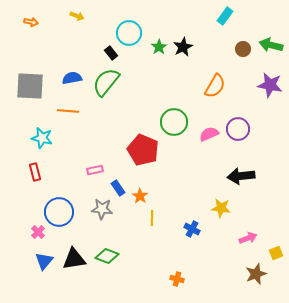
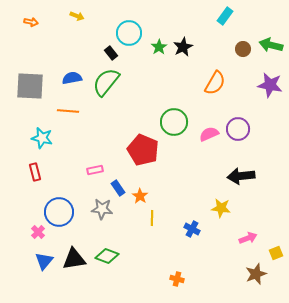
orange semicircle: moved 3 px up
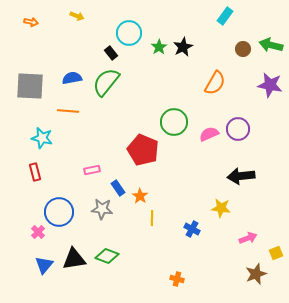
pink rectangle: moved 3 px left
blue triangle: moved 4 px down
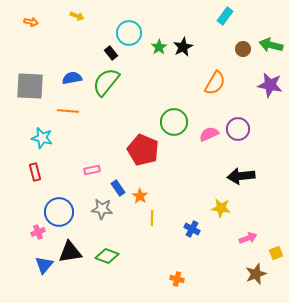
pink cross: rotated 24 degrees clockwise
black triangle: moved 4 px left, 7 px up
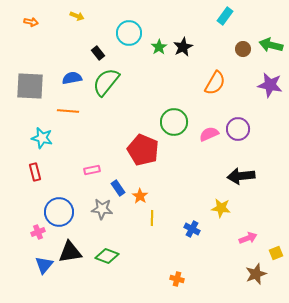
black rectangle: moved 13 px left
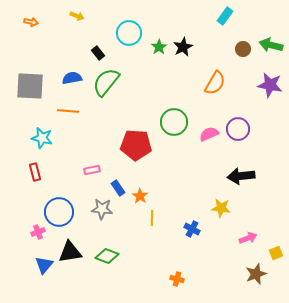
red pentagon: moved 7 px left, 5 px up; rotated 20 degrees counterclockwise
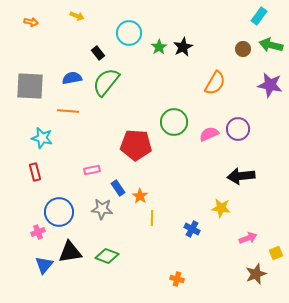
cyan rectangle: moved 34 px right
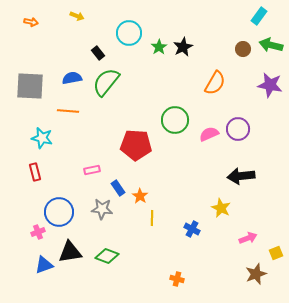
green circle: moved 1 px right, 2 px up
yellow star: rotated 18 degrees clockwise
blue triangle: rotated 30 degrees clockwise
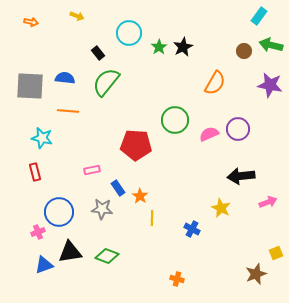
brown circle: moved 1 px right, 2 px down
blue semicircle: moved 7 px left; rotated 18 degrees clockwise
pink arrow: moved 20 px right, 36 px up
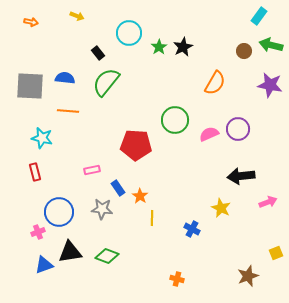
brown star: moved 8 px left, 2 px down
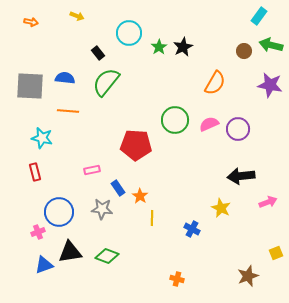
pink semicircle: moved 10 px up
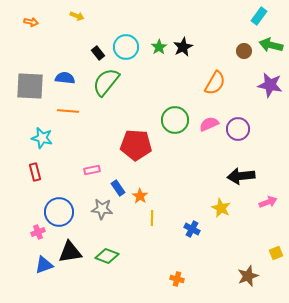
cyan circle: moved 3 px left, 14 px down
